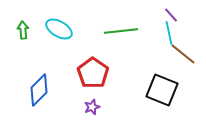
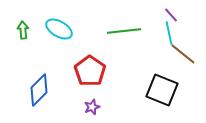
green line: moved 3 px right
red pentagon: moved 3 px left, 2 px up
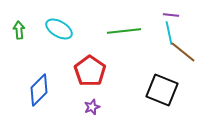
purple line: rotated 42 degrees counterclockwise
green arrow: moved 4 px left
brown line: moved 2 px up
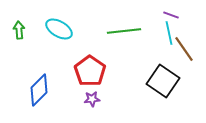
purple line: rotated 14 degrees clockwise
brown line: moved 1 px right, 3 px up; rotated 16 degrees clockwise
black square: moved 1 px right, 9 px up; rotated 12 degrees clockwise
purple star: moved 8 px up; rotated 14 degrees clockwise
